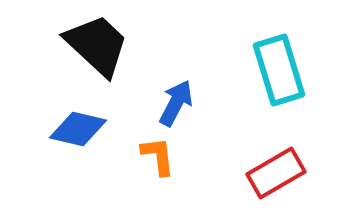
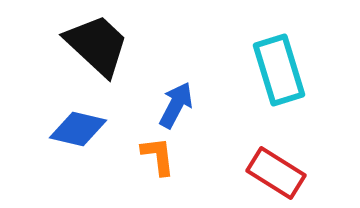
blue arrow: moved 2 px down
red rectangle: rotated 62 degrees clockwise
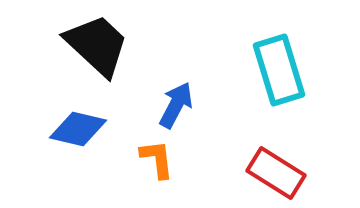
orange L-shape: moved 1 px left, 3 px down
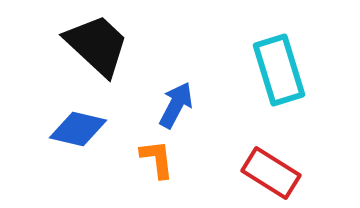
red rectangle: moved 5 px left
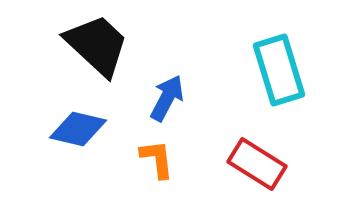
blue arrow: moved 9 px left, 7 px up
red rectangle: moved 14 px left, 9 px up
